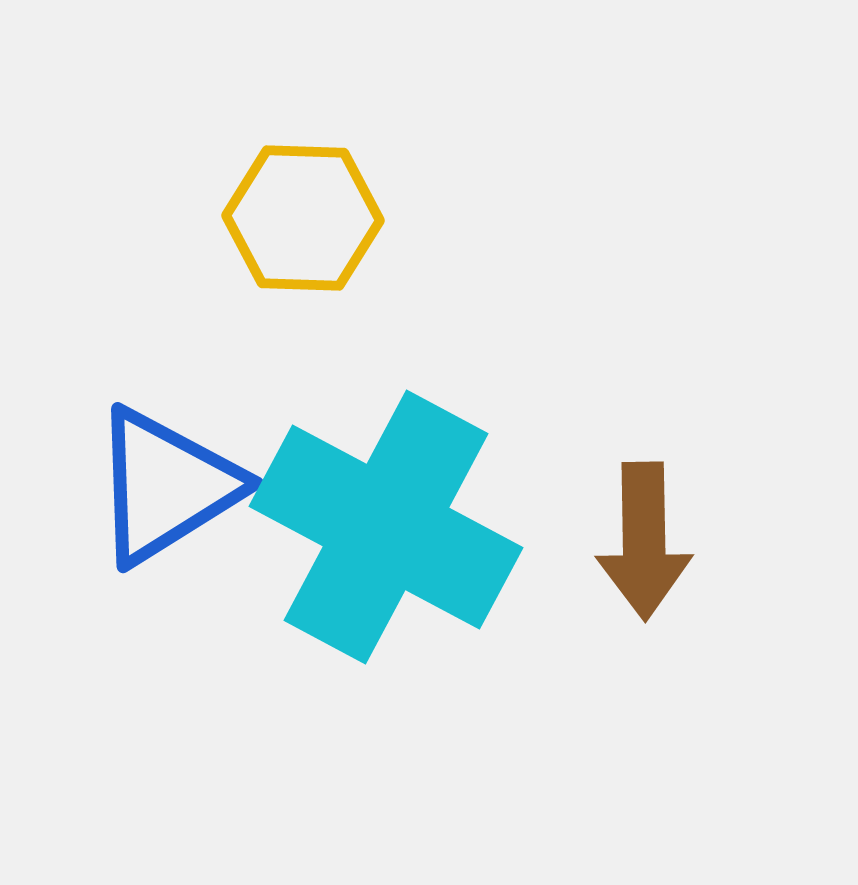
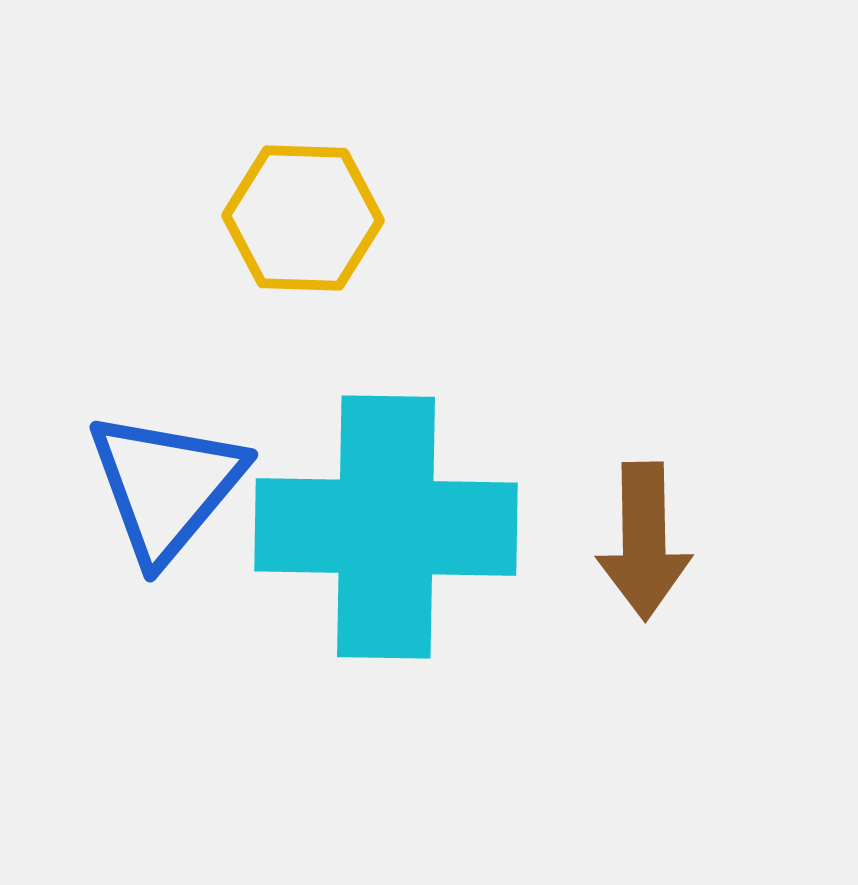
blue triangle: rotated 18 degrees counterclockwise
cyan cross: rotated 27 degrees counterclockwise
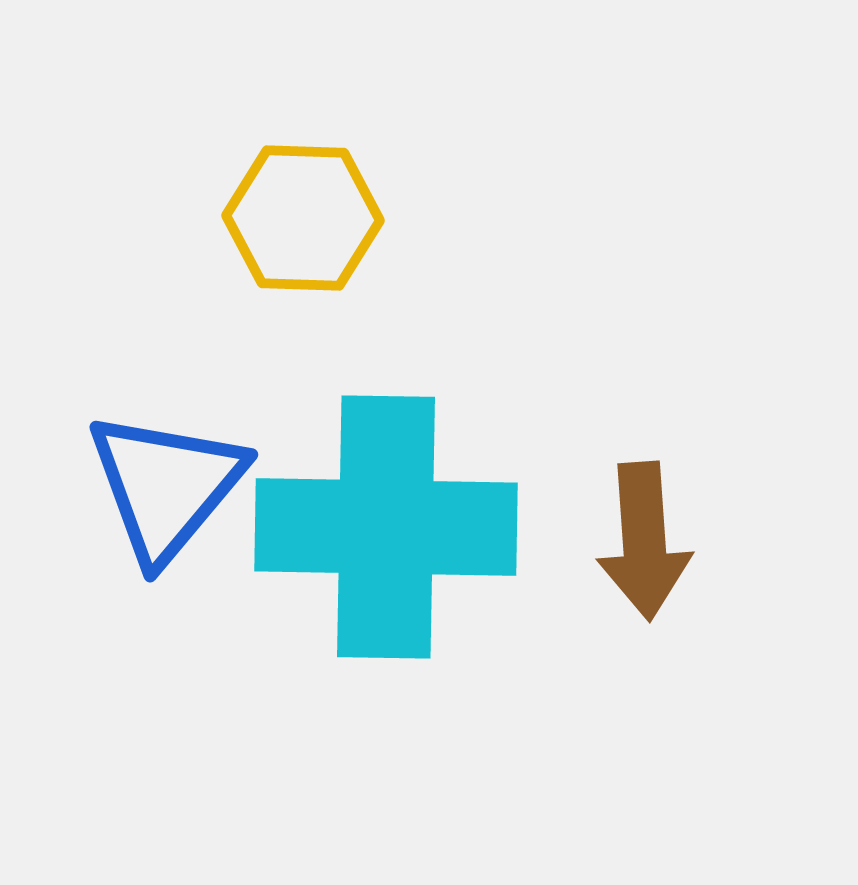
brown arrow: rotated 3 degrees counterclockwise
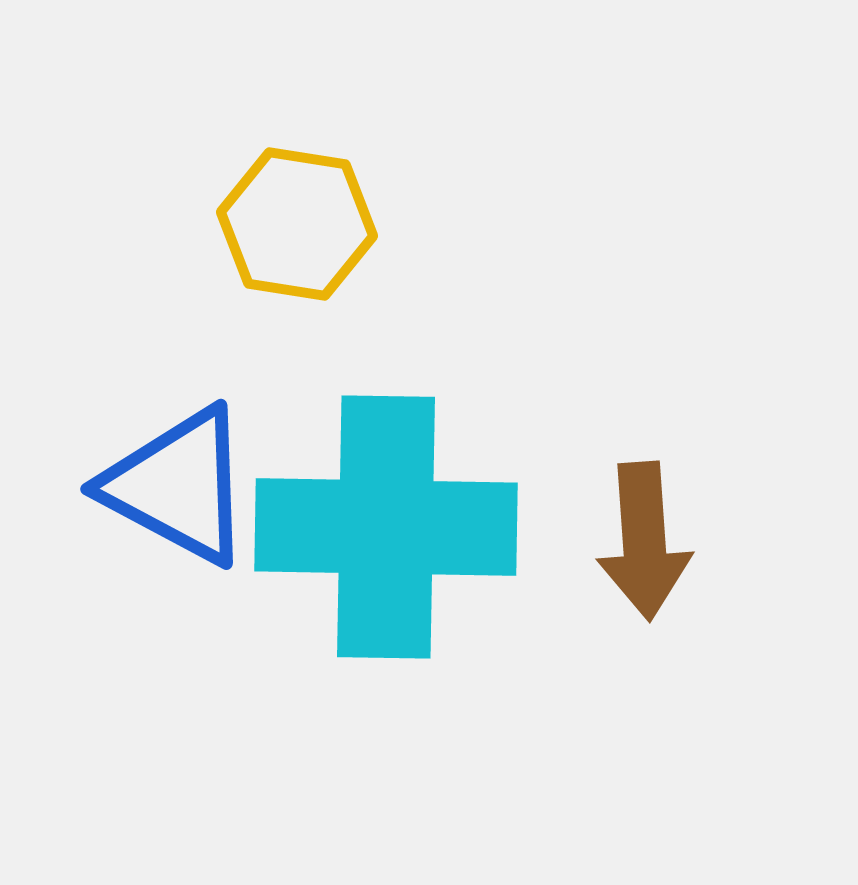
yellow hexagon: moved 6 px left, 6 px down; rotated 7 degrees clockwise
blue triangle: moved 12 px right; rotated 42 degrees counterclockwise
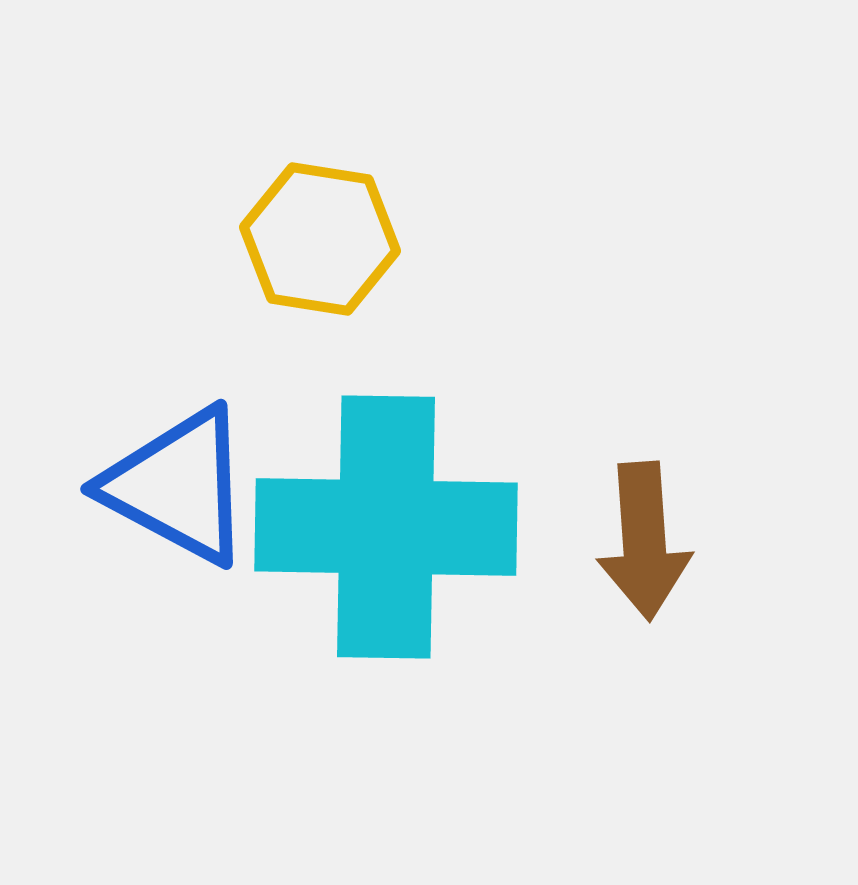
yellow hexagon: moved 23 px right, 15 px down
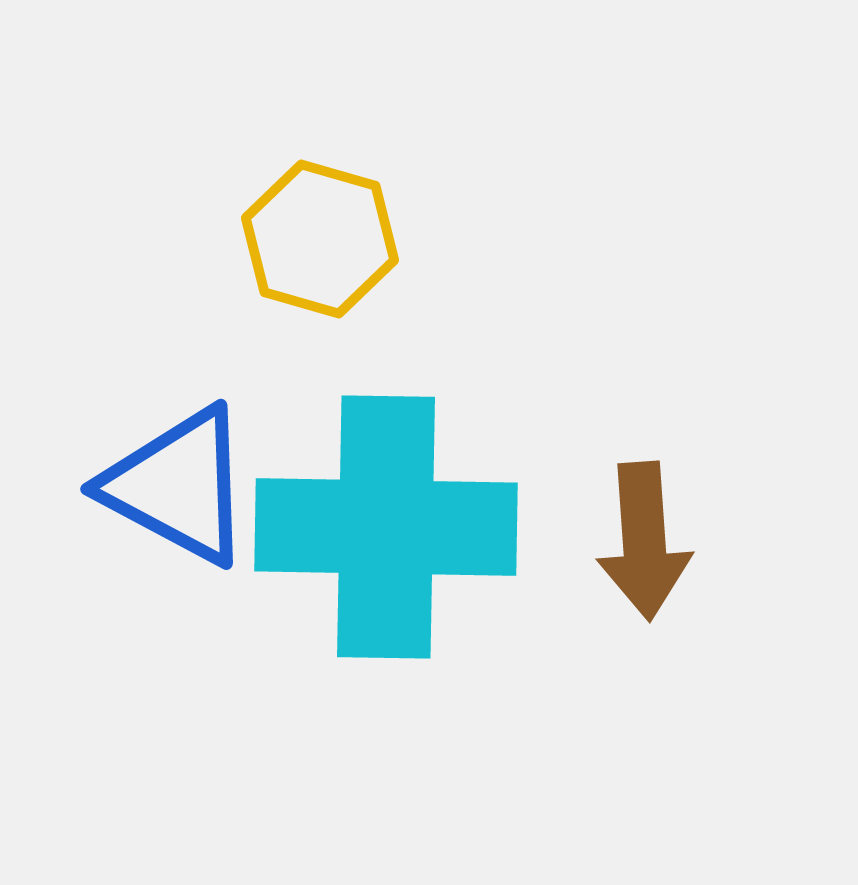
yellow hexagon: rotated 7 degrees clockwise
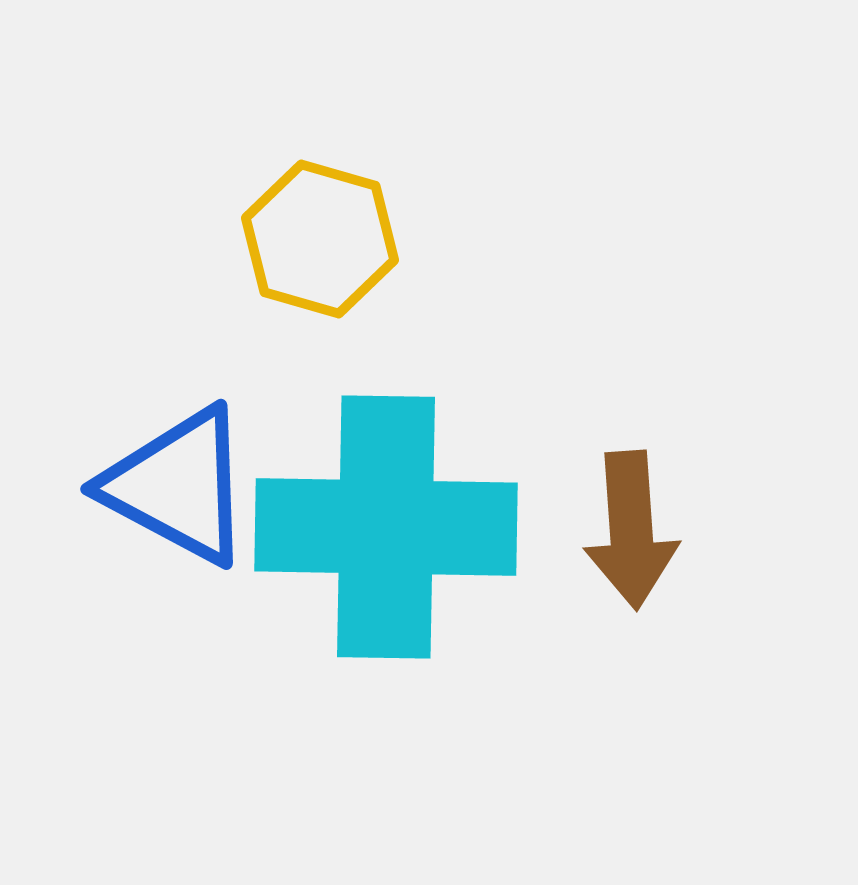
brown arrow: moved 13 px left, 11 px up
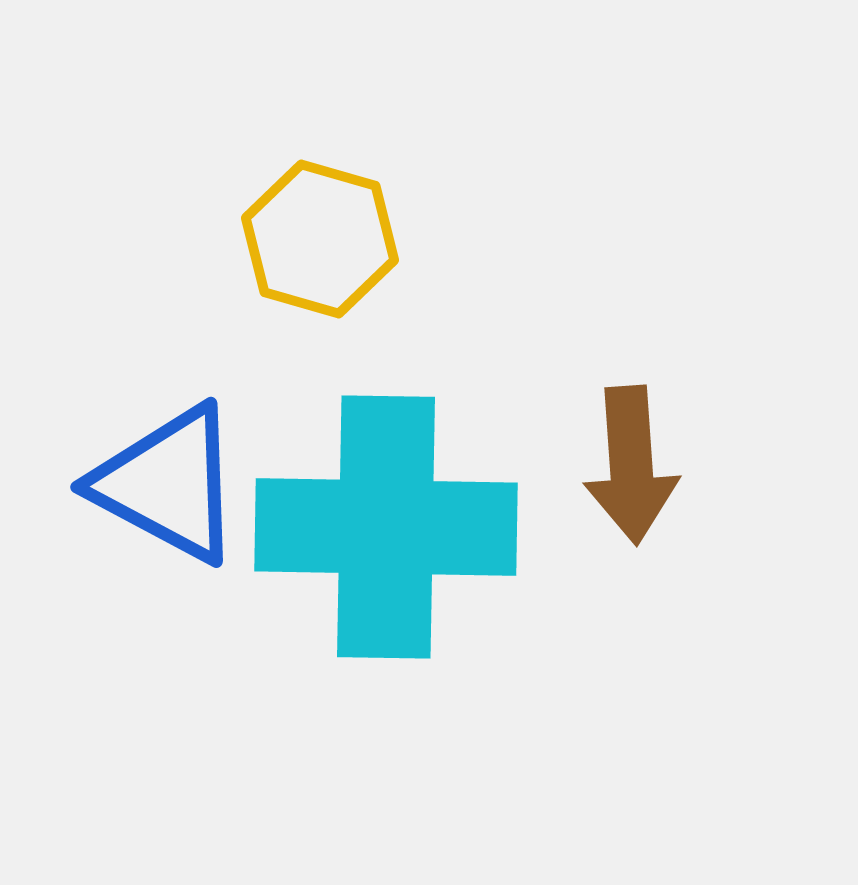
blue triangle: moved 10 px left, 2 px up
brown arrow: moved 65 px up
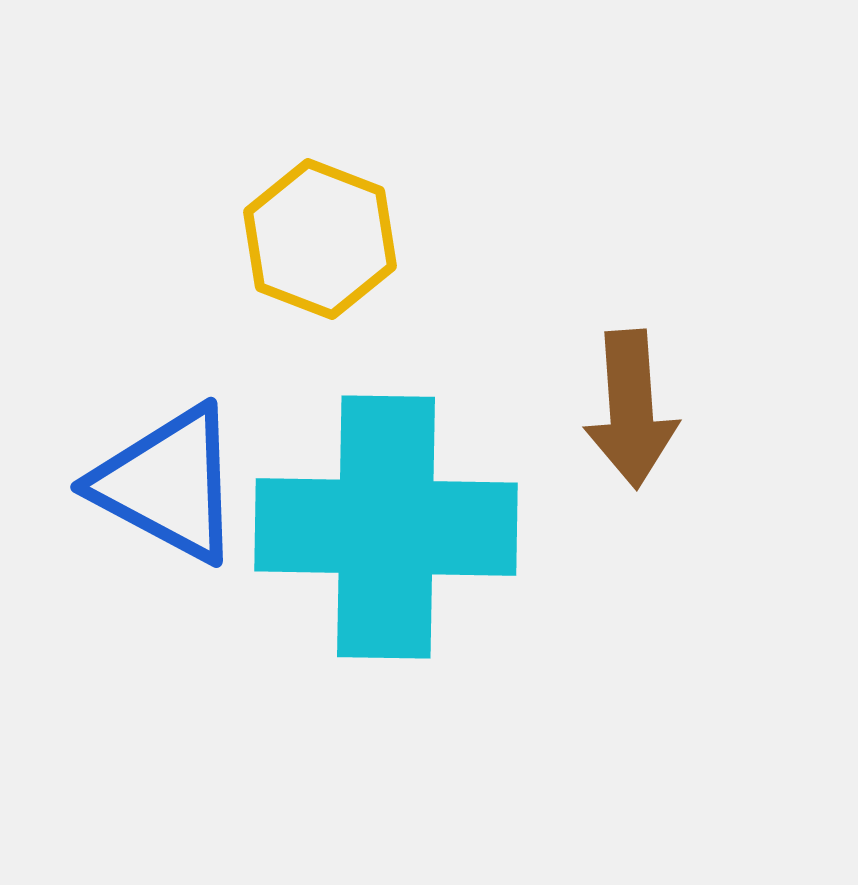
yellow hexagon: rotated 5 degrees clockwise
brown arrow: moved 56 px up
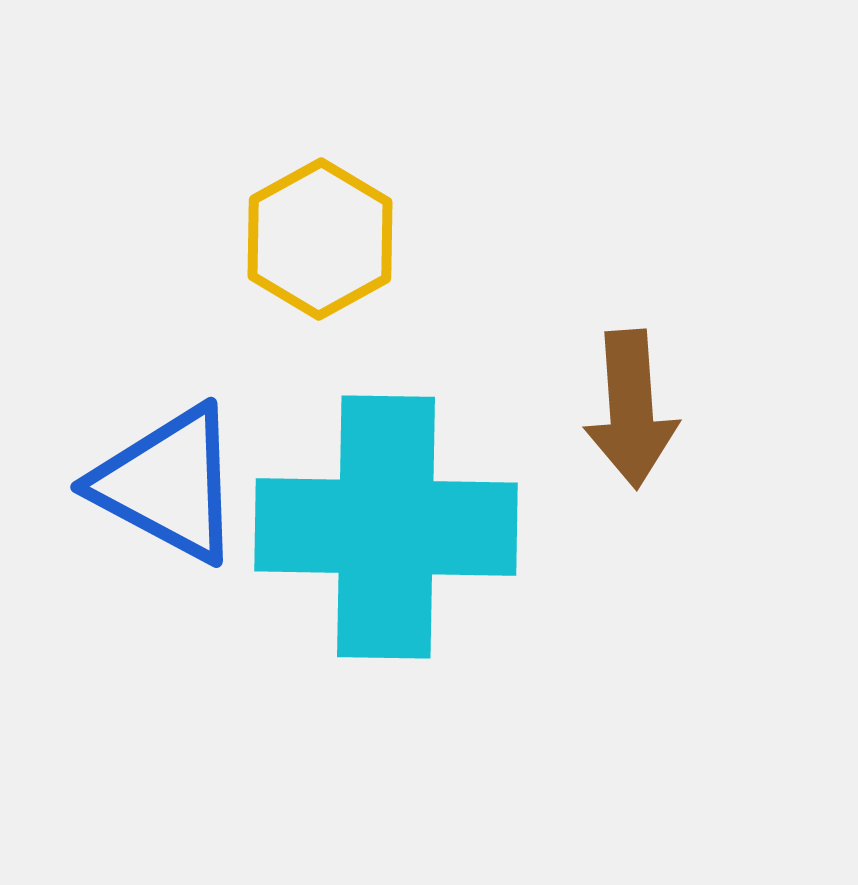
yellow hexagon: rotated 10 degrees clockwise
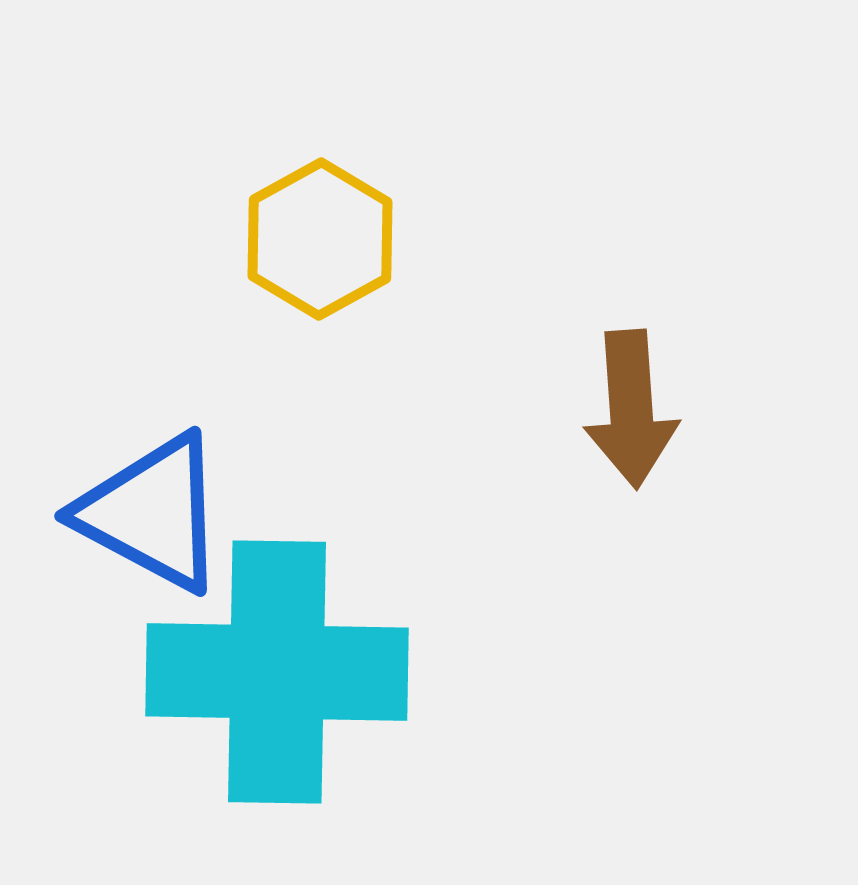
blue triangle: moved 16 px left, 29 px down
cyan cross: moved 109 px left, 145 px down
